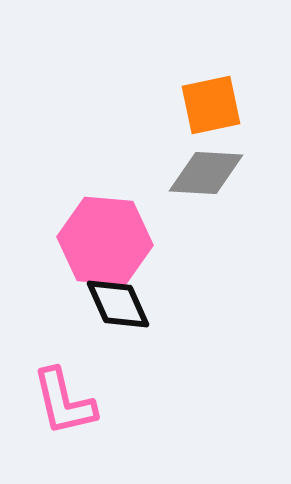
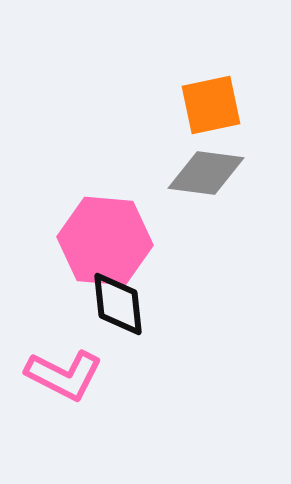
gray diamond: rotated 4 degrees clockwise
black diamond: rotated 18 degrees clockwise
pink L-shape: moved 27 px up; rotated 50 degrees counterclockwise
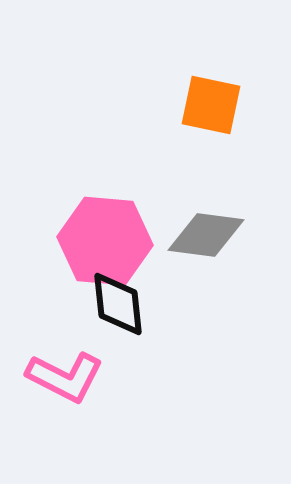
orange square: rotated 24 degrees clockwise
gray diamond: moved 62 px down
pink L-shape: moved 1 px right, 2 px down
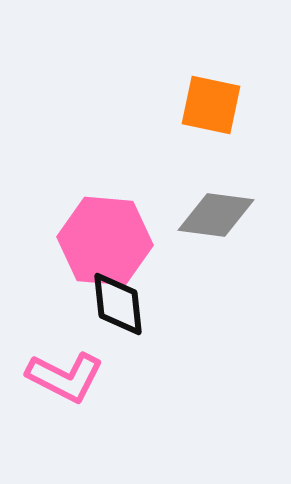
gray diamond: moved 10 px right, 20 px up
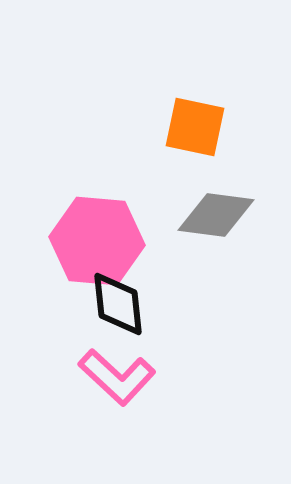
orange square: moved 16 px left, 22 px down
pink hexagon: moved 8 px left
pink L-shape: moved 52 px right; rotated 16 degrees clockwise
